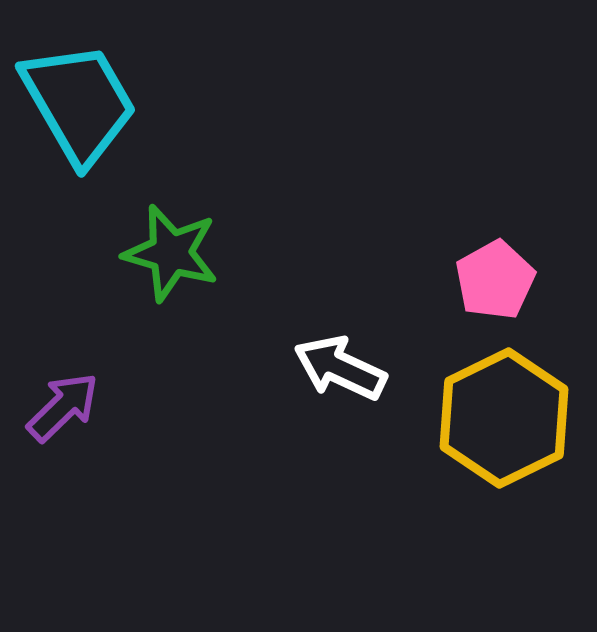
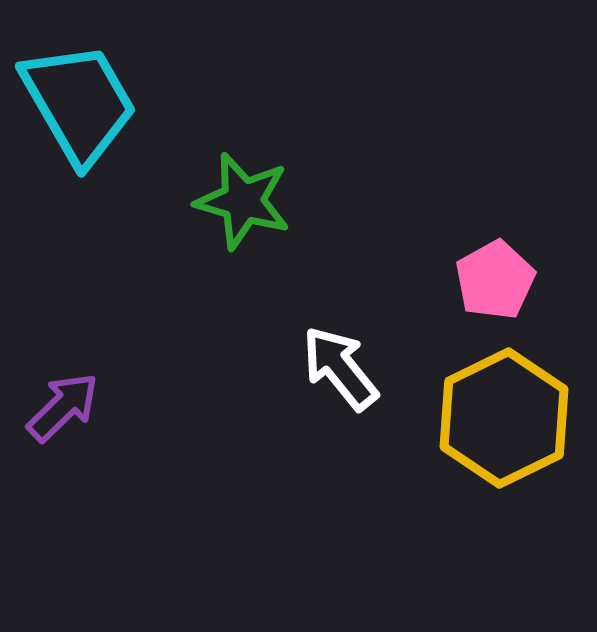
green star: moved 72 px right, 52 px up
white arrow: rotated 26 degrees clockwise
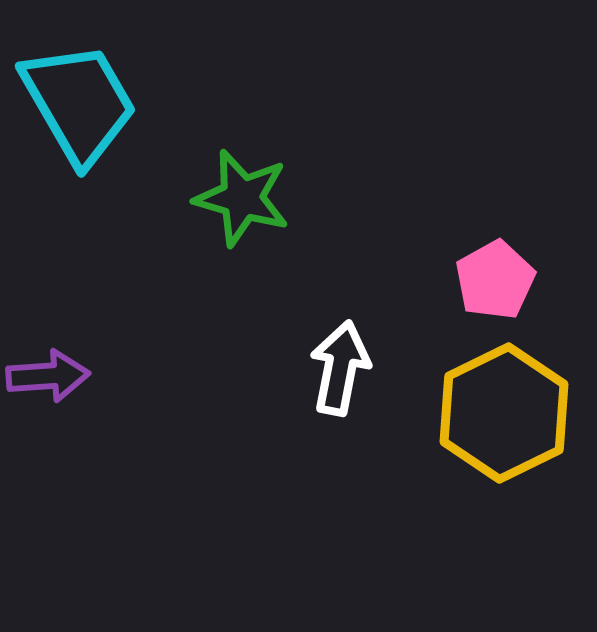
green star: moved 1 px left, 3 px up
white arrow: rotated 50 degrees clockwise
purple arrow: moved 15 px left, 31 px up; rotated 40 degrees clockwise
yellow hexagon: moved 5 px up
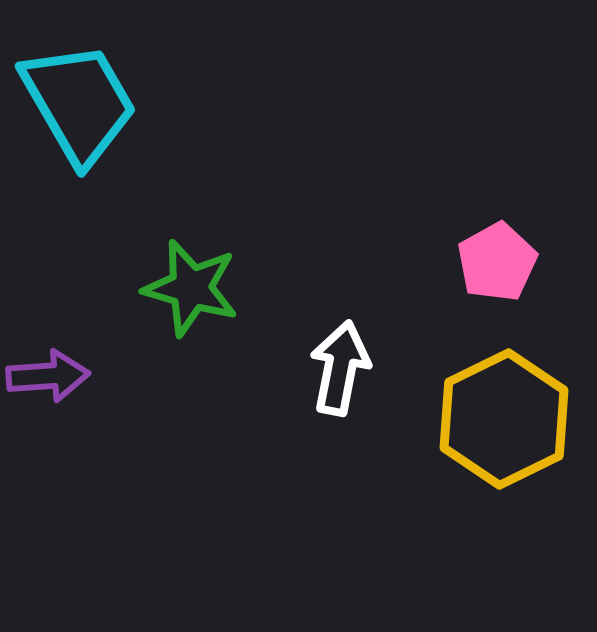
green star: moved 51 px left, 90 px down
pink pentagon: moved 2 px right, 18 px up
yellow hexagon: moved 6 px down
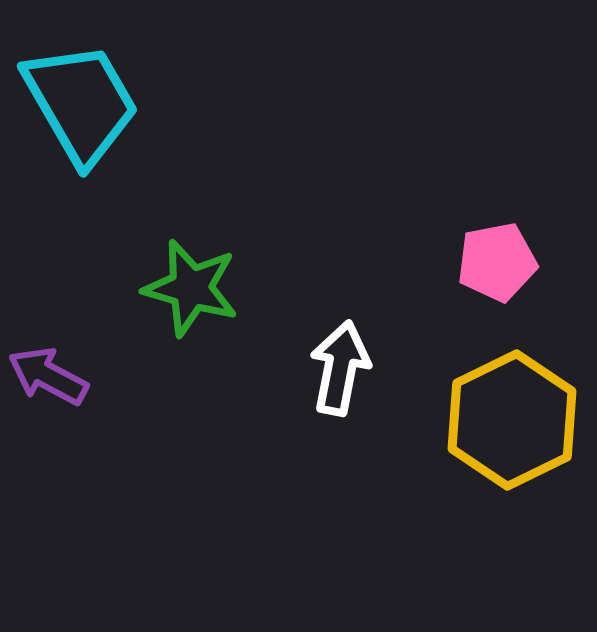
cyan trapezoid: moved 2 px right
pink pentagon: rotated 18 degrees clockwise
purple arrow: rotated 148 degrees counterclockwise
yellow hexagon: moved 8 px right, 1 px down
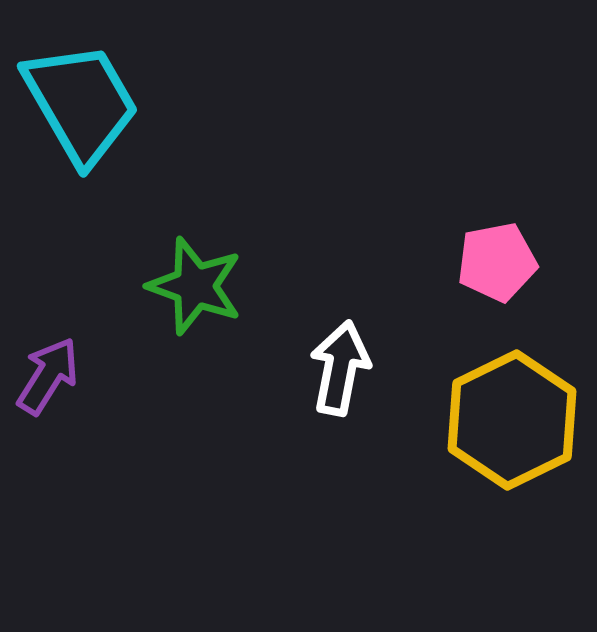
green star: moved 4 px right, 2 px up; rotated 4 degrees clockwise
purple arrow: rotated 94 degrees clockwise
